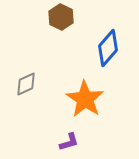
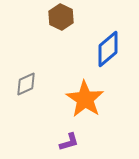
blue diamond: moved 1 px down; rotated 9 degrees clockwise
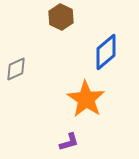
blue diamond: moved 2 px left, 3 px down
gray diamond: moved 10 px left, 15 px up
orange star: moved 1 px right
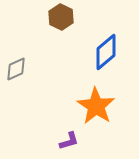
orange star: moved 10 px right, 7 px down
purple L-shape: moved 1 px up
